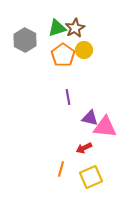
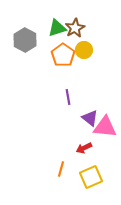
purple triangle: rotated 24 degrees clockwise
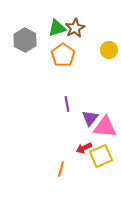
yellow circle: moved 25 px right
purple line: moved 1 px left, 7 px down
purple triangle: rotated 30 degrees clockwise
yellow square: moved 10 px right, 21 px up
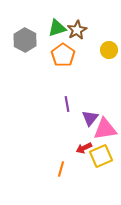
brown star: moved 2 px right, 2 px down
pink triangle: moved 2 px down; rotated 15 degrees counterclockwise
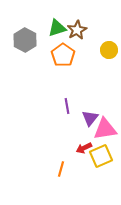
purple line: moved 2 px down
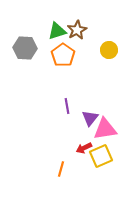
green triangle: moved 3 px down
gray hexagon: moved 8 px down; rotated 25 degrees counterclockwise
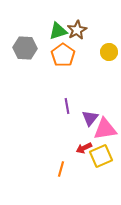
green triangle: moved 1 px right
yellow circle: moved 2 px down
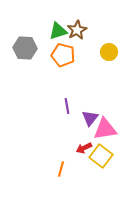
orange pentagon: rotated 20 degrees counterclockwise
yellow square: rotated 30 degrees counterclockwise
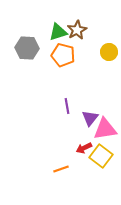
green triangle: moved 1 px down
gray hexagon: moved 2 px right
orange line: rotated 56 degrees clockwise
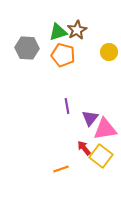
red arrow: rotated 77 degrees clockwise
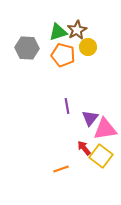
yellow circle: moved 21 px left, 5 px up
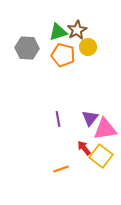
purple line: moved 9 px left, 13 px down
